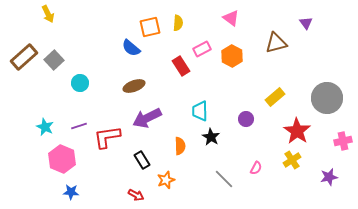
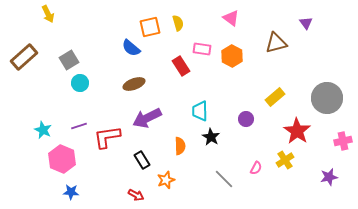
yellow semicircle: rotated 21 degrees counterclockwise
pink rectangle: rotated 36 degrees clockwise
gray square: moved 15 px right; rotated 12 degrees clockwise
brown ellipse: moved 2 px up
cyan star: moved 2 px left, 3 px down
yellow cross: moved 7 px left
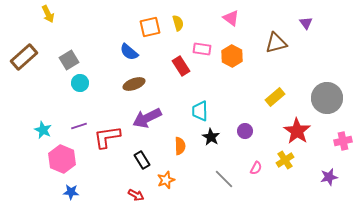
blue semicircle: moved 2 px left, 4 px down
purple circle: moved 1 px left, 12 px down
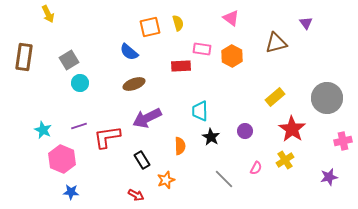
brown rectangle: rotated 40 degrees counterclockwise
red rectangle: rotated 60 degrees counterclockwise
red star: moved 5 px left, 2 px up
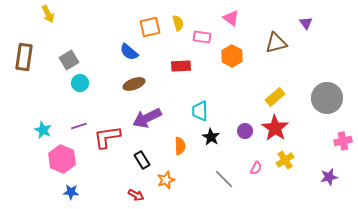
pink rectangle: moved 12 px up
red star: moved 17 px left, 1 px up
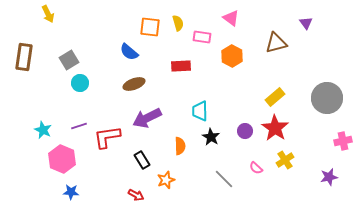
orange square: rotated 20 degrees clockwise
pink semicircle: rotated 104 degrees clockwise
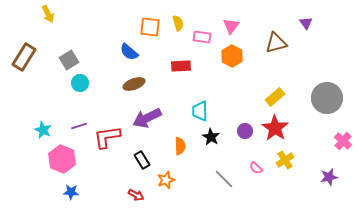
pink triangle: moved 8 px down; rotated 30 degrees clockwise
brown rectangle: rotated 24 degrees clockwise
pink cross: rotated 36 degrees counterclockwise
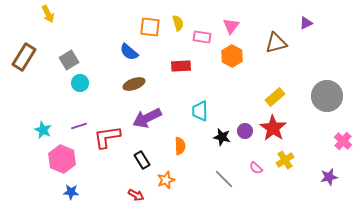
purple triangle: rotated 40 degrees clockwise
gray circle: moved 2 px up
red star: moved 2 px left
black star: moved 11 px right; rotated 18 degrees counterclockwise
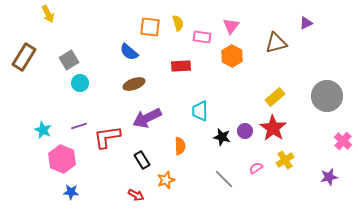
pink semicircle: rotated 104 degrees clockwise
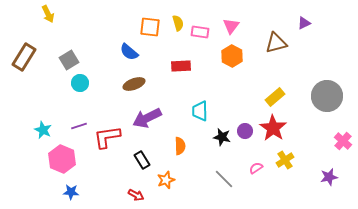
purple triangle: moved 2 px left
pink rectangle: moved 2 px left, 5 px up
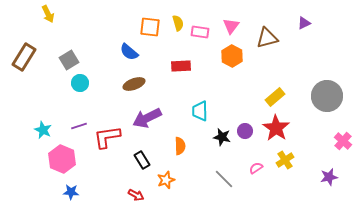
brown triangle: moved 9 px left, 5 px up
red star: moved 3 px right
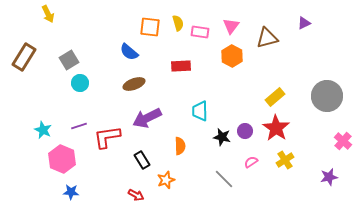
pink semicircle: moved 5 px left, 6 px up
